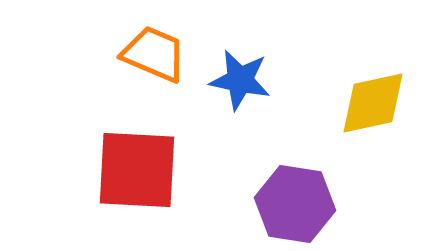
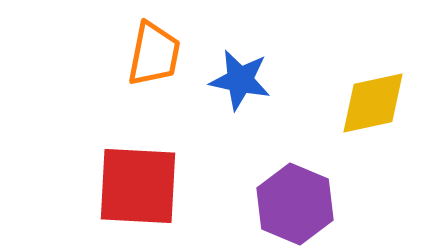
orange trapezoid: rotated 78 degrees clockwise
red square: moved 1 px right, 16 px down
purple hexagon: rotated 14 degrees clockwise
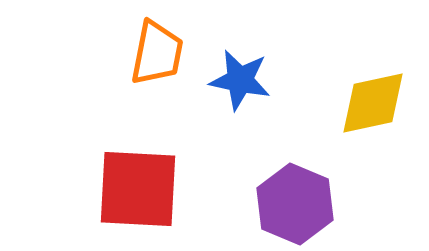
orange trapezoid: moved 3 px right, 1 px up
red square: moved 3 px down
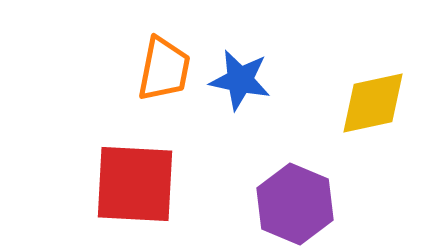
orange trapezoid: moved 7 px right, 16 px down
red square: moved 3 px left, 5 px up
